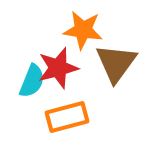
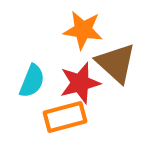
brown triangle: rotated 24 degrees counterclockwise
red star: moved 22 px right, 15 px down
orange rectangle: moved 2 px left
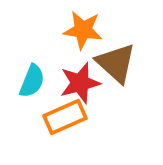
orange rectangle: rotated 9 degrees counterclockwise
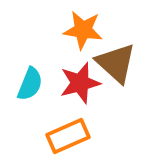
cyan semicircle: moved 2 px left, 3 px down
orange rectangle: moved 3 px right, 19 px down
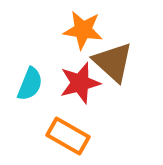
brown triangle: moved 3 px left, 1 px up
orange rectangle: rotated 54 degrees clockwise
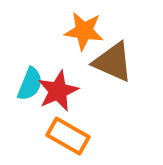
orange star: moved 1 px right, 1 px down
brown triangle: rotated 18 degrees counterclockwise
red star: moved 22 px left, 8 px down; rotated 9 degrees counterclockwise
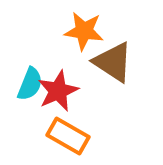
brown triangle: rotated 9 degrees clockwise
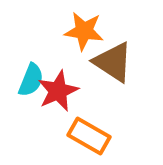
cyan semicircle: moved 1 px right, 4 px up
orange rectangle: moved 21 px right
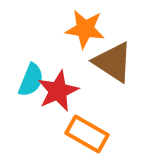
orange star: moved 1 px right, 2 px up
orange rectangle: moved 2 px left, 2 px up
